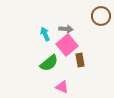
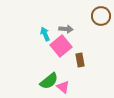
pink square: moved 6 px left, 1 px down
green semicircle: moved 18 px down
pink triangle: moved 1 px right; rotated 16 degrees clockwise
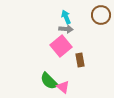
brown circle: moved 1 px up
cyan arrow: moved 21 px right, 17 px up
green semicircle: rotated 84 degrees clockwise
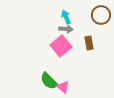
brown rectangle: moved 9 px right, 17 px up
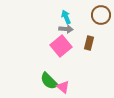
brown rectangle: rotated 24 degrees clockwise
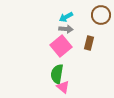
cyan arrow: rotated 96 degrees counterclockwise
green semicircle: moved 8 px right, 7 px up; rotated 54 degrees clockwise
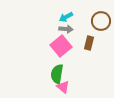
brown circle: moved 6 px down
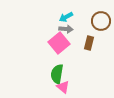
pink square: moved 2 px left, 3 px up
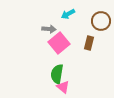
cyan arrow: moved 2 px right, 3 px up
gray arrow: moved 17 px left
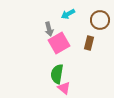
brown circle: moved 1 px left, 1 px up
gray arrow: rotated 72 degrees clockwise
pink square: rotated 10 degrees clockwise
pink triangle: moved 1 px right, 1 px down
